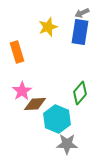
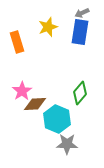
orange rectangle: moved 10 px up
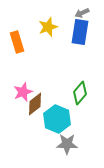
pink star: moved 1 px right, 1 px down; rotated 12 degrees clockwise
brown diamond: rotated 35 degrees counterclockwise
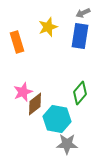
gray arrow: moved 1 px right
blue rectangle: moved 4 px down
cyan hexagon: rotated 12 degrees counterclockwise
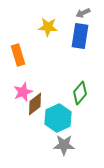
yellow star: rotated 24 degrees clockwise
orange rectangle: moved 1 px right, 13 px down
cyan hexagon: moved 1 px right, 1 px up; rotated 24 degrees clockwise
gray star: moved 3 px left, 1 px down
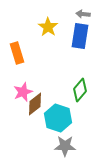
gray arrow: moved 1 px down; rotated 32 degrees clockwise
yellow star: rotated 30 degrees clockwise
orange rectangle: moved 1 px left, 2 px up
green diamond: moved 3 px up
cyan hexagon: rotated 16 degrees counterclockwise
gray star: moved 1 px right, 1 px down
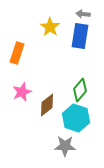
yellow star: moved 2 px right
orange rectangle: rotated 35 degrees clockwise
pink star: moved 1 px left
brown diamond: moved 12 px right, 1 px down
cyan hexagon: moved 18 px right
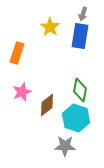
gray arrow: rotated 80 degrees counterclockwise
green diamond: rotated 30 degrees counterclockwise
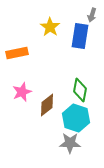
gray arrow: moved 9 px right, 1 px down
orange rectangle: rotated 60 degrees clockwise
gray star: moved 5 px right, 3 px up
